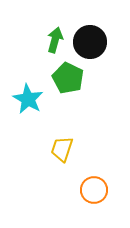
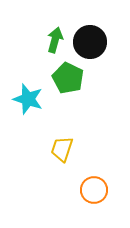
cyan star: rotated 12 degrees counterclockwise
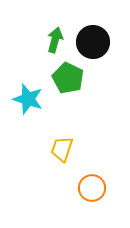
black circle: moved 3 px right
orange circle: moved 2 px left, 2 px up
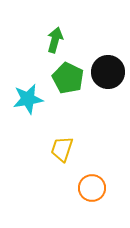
black circle: moved 15 px right, 30 px down
cyan star: rotated 28 degrees counterclockwise
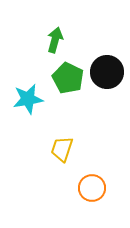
black circle: moved 1 px left
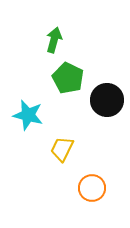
green arrow: moved 1 px left
black circle: moved 28 px down
cyan star: moved 16 px down; rotated 24 degrees clockwise
yellow trapezoid: rotated 8 degrees clockwise
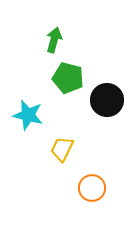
green pentagon: rotated 12 degrees counterclockwise
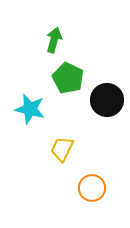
green pentagon: rotated 12 degrees clockwise
cyan star: moved 2 px right, 6 px up
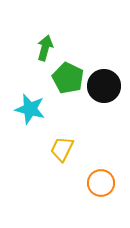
green arrow: moved 9 px left, 8 px down
black circle: moved 3 px left, 14 px up
orange circle: moved 9 px right, 5 px up
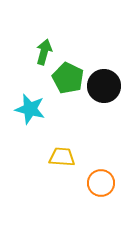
green arrow: moved 1 px left, 4 px down
yellow trapezoid: moved 8 px down; rotated 68 degrees clockwise
